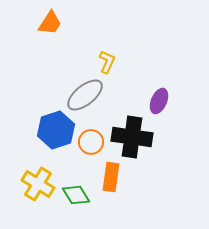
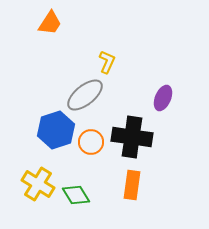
purple ellipse: moved 4 px right, 3 px up
orange rectangle: moved 21 px right, 8 px down
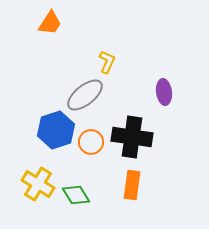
purple ellipse: moved 1 px right, 6 px up; rotated 30 degrees counterclockwise
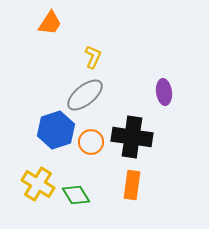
yellow L-shape: moved 14 px left, 5 px up
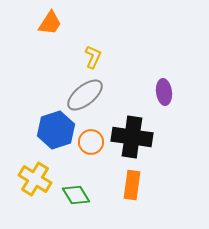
yellow cross: moved 3 px left, 5 px up
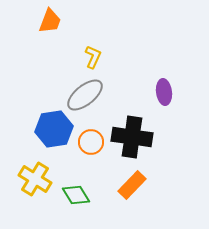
orange trapezoid: moved 2 px up; rotated 12 degrees counterclockwise
blue hexagon: moved 2 px left, 1 px up; rotated 9 degrees clockwise
orange rectangle: rotated 36 degrees clockwise
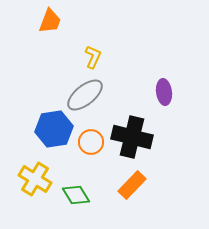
black cross: rotated 6 degrees clockwise
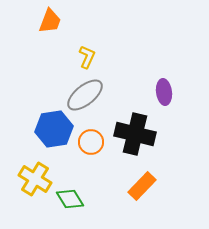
yellow L-shape: moved 6 px left
black cross: moved 3 px right, 3 px up
orange rectangle: moved 10 px right, 1 px down
green diamond: moved 6 px left, 4 px down
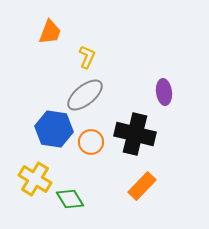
orange trapezoid: moved 11 px down
blue hexagon: rotated 18 degrees clockwise
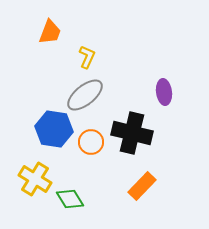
black cross: moved 3 px left, 1 px up
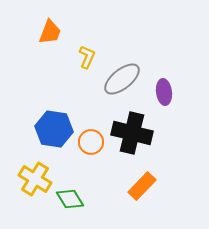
gray ellipse: moved 37 px right, 16 px up
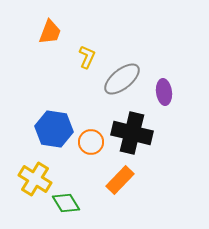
orange rectangle: moved 22 px left, 6 px up
green diamond: moved 4 px left, 4 px down
